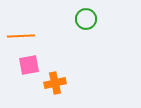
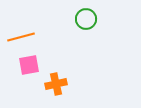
orange line: moved 1 px down; rotated 12 degrees counterclockwise
orange cross: moved 1 px right, 1 px down
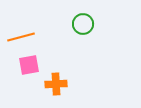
green circle: moved 3 px left, 5 px down
orange cross: rotated 10 degrees clockwise
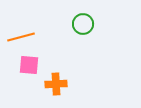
pink square: rotated 15 degrees clockwise
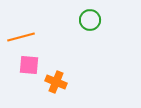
green circle: moved 7 px right, 4 px up
orange cross: moved 2 px up; rotated 25 degrees clockwise
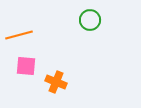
orange line: moved 2 px left, 2 px up
pink square: moved 3 px left, 1 px down
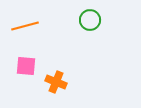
orange line: moved 6 px right, 9 px up
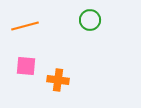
orange cross: moved 2 px right, 2 px up; rotated 15 degrees counterclockwise
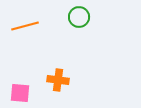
green circle: moved 11 px left, 3 px up
pink square: moved 6 px left, 27 px down
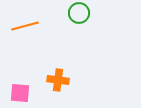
green circle: moved 4 px up
